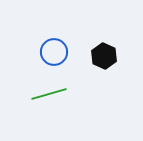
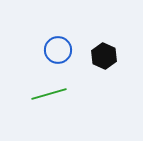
blue circle: moved 4 px right, 2 px up
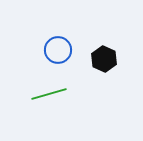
black hexagon: moved 3 px down
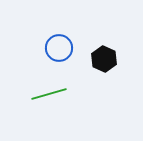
blue circle: moved 1 px right, 2 px up
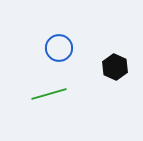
black hexagon: moved 11 px right, 8 px down
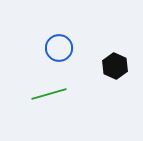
black hexagon: moved 1 px up
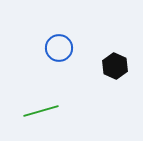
green line: moved 8 px left, 17 px down
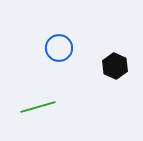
green line: moved 3 px left, 4 px up
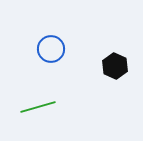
blue circle: moved 8 px left, 1 px down
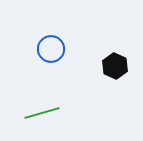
green line: moved 4 px right, 6 px down
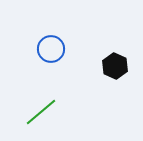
green line: moved 1 px left, 1 px up; rotated 24 degrees counterclockwise
